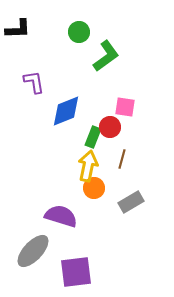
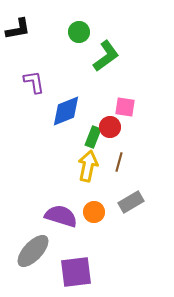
black L-shape: rotated 8 degrees counterclockwise
brown line: moved 3 px left, 3 px down
orange circle: moved 24 px down
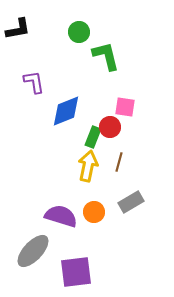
green L-shape: rotated 68 degrees counterclockwise
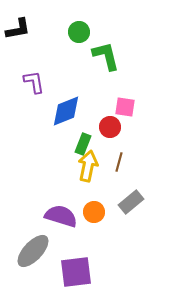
green rectangle: moved 10 px left, 7 px down
gray rectangle: rotated 10 degrees counterclockwise
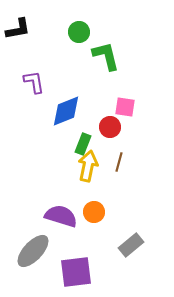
gray rectangle: moved 43 px down
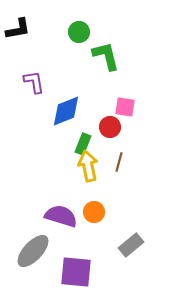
yellow arrow: rotated 24 degrees counterclockwise
purple square: rotated 12 degrees clockwise
